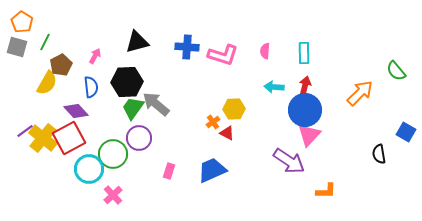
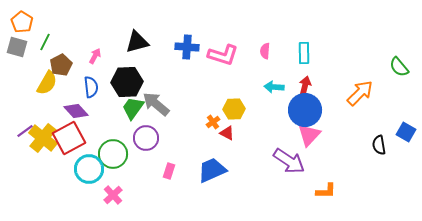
green semicircle: moved 3 px right, 4 px up
purple circle: moved 7 px right
black semicircle: moved 9 px up
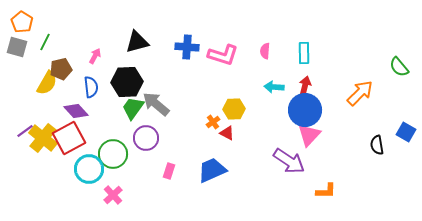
brown pentagon: moved 4 px down; rotated 15 degrees clockwise
black semicircle: moved 2 px left
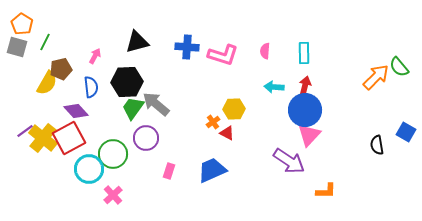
orange pentagon: moved 2 px down
orange arrow: moved 16 px right, 16 px up
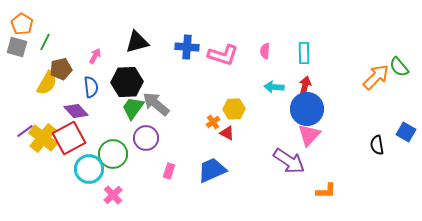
blue circle: moved 2 px right, 1 px up
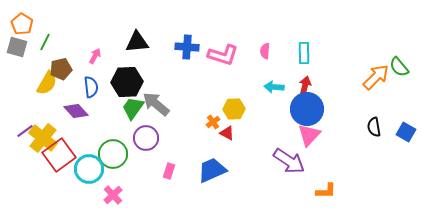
black triangle: rotated 10 degrees clockwise
red square: moved 10 px left, 17 px down; rotated 8 degrees counterclockwise
black semicircle: moved 3 px left, 18 px up
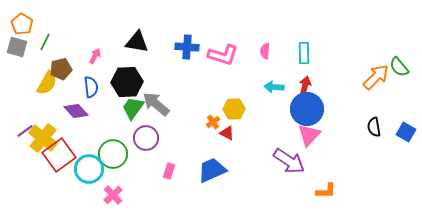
black triangle: rotated 15 degrees clockwise
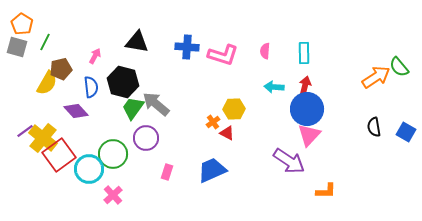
orange arrow: rotated 12 degrees clockwise
black hexagon: moved 4 px left; rotated 16 degrees clockwise
pink rectangle: moved 2 px left, 1 px down
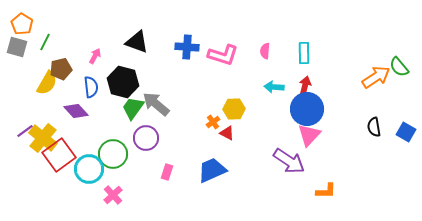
black triangle: rotated 10 degrees clockwise
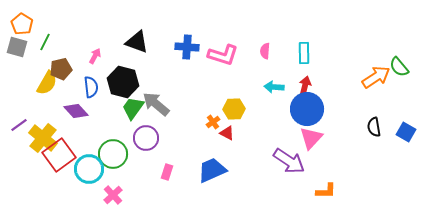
purple line: moved 6 px left, 6 px up
pink triangle: moved 2 px right, 3 px down
